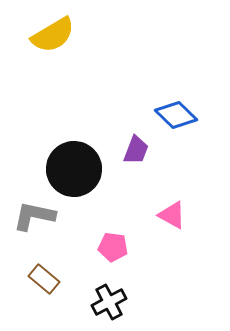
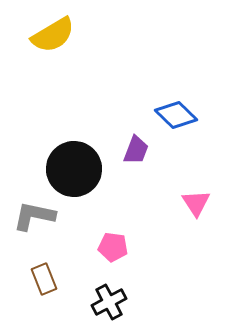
pink triangle: moved 24 px right, 12 px up; rotated 28 degrees clockwise
brown rectangle: rotated 28 degrees clockwise
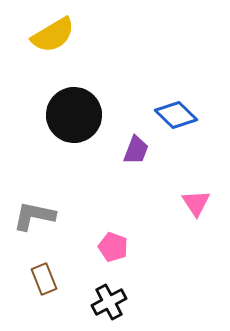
black circle: moved 54 px up
pink pentagon: rotated 12 degrees clockwise
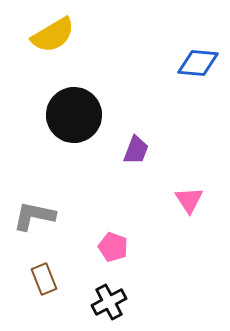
blue diamond: moved 22 px right, 52 px up; rotated 39 degrees counterclockwise
pink triangle: moved 7 px left, 3 px up
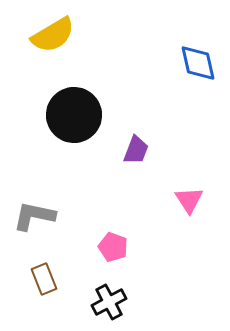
blue diamond: rotated 72 degrees clockwise
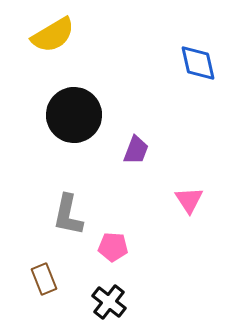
gray L-shape: moved 34 px right, 1 px up; rotated 90 degrees counterclockwise
pink pentagon: rotated 16 degrees counterclockwise
black cross: rotated 24 degrees counterclockwise
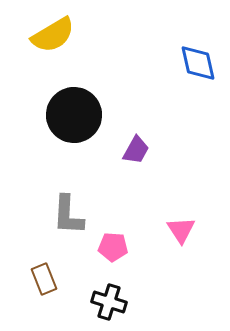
purple trapezoid: rotated 8 degrees clockwise
pink triangle: moved 8 px left, 30 px down
gray L-shape: rotated 9 degrees counterclockwise
black cross: rotated 20 degrees counterclockwise
